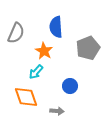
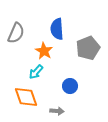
blue semicircle: moved 1 px right, 2 px down
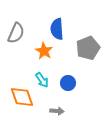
cyan arrow: moved 6 px right, 8 px down; rotated 77 degrees counterclockwise
blue circle: moved 2 px left, 3 px up
orange diamond: moved 4 px left
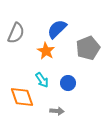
blue semicircle: rotated 50 degrees clockwise
orange star: moved 2 px right
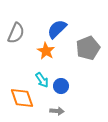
blue circle: moved 7 px left, 3 px down
orange diamond: moved 1 px down
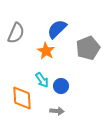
orange diamond: rotated 15 degrees clockwise
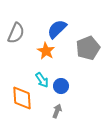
gray arrow: rotated 72 degrees counterclockwise
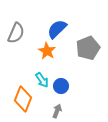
orange star: moved 1 px right
orange diamond: moved 1 px right, 1 px down; rotated 25 degrees clockwise
